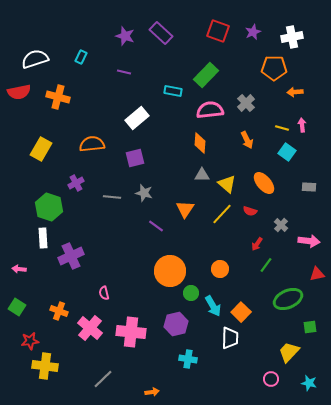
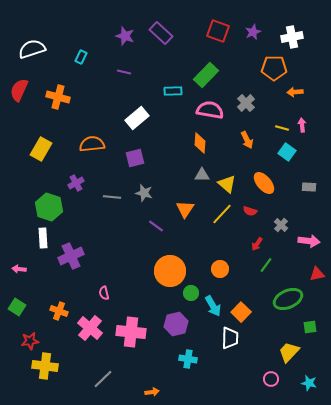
white semicircle at (35, 59): moved 3 px left, 10 px up
cyan rectangle at (173, 91): rotated 12 degrees counterclockwise
red semicircle at (19, 92): moved 2 px up; rotated 125 degrees clockwise
pink semicircle at (210, 110): rotated 16 degrees clockwise
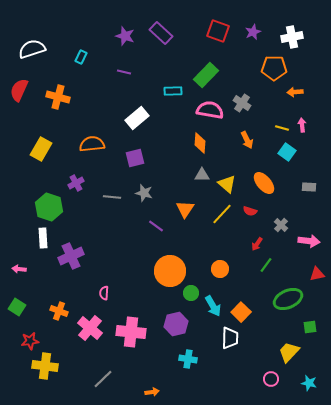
gray cross at (246, 103): moved 4 px left; rotated 12 degrees counterclockwise
pink semicircle at (104, 293): rotated 16 degrees clockwise
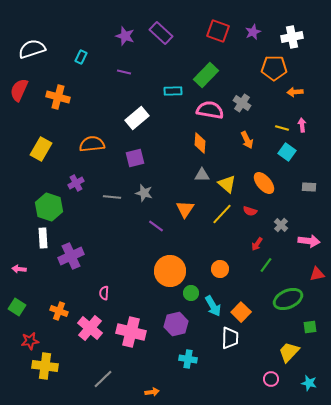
pink cross at (131, 332): rotated 8 degrees clockwise
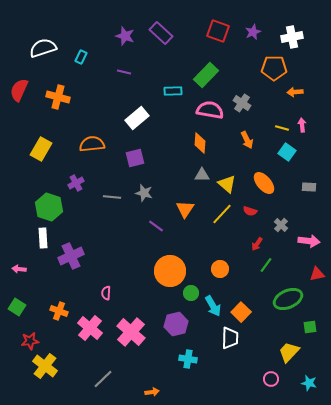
white semicircle at (32, 49): moved 11 px right, 1 px up
pink semicircle at (104, 293): moved 2 px right
pink cross at (131, 332): rotated 28 degrees clockwise
yellow cross at (45, 366): rotated 30 degrees clockwise
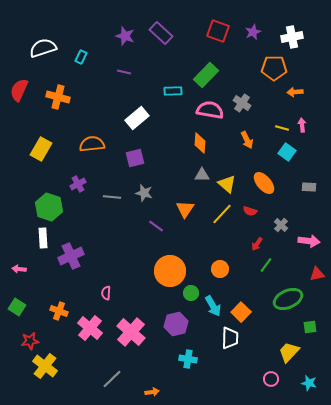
purple cross at (76, 183): moved 2 px right, 1 px down
gray line at (103, 379): moved 9 px right
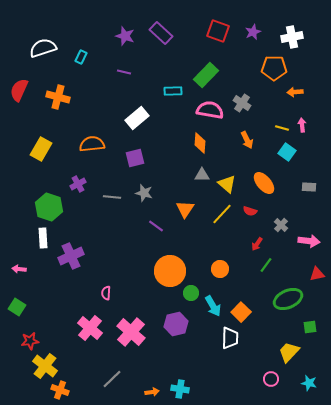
orange cross at (59, 311): moved 1 px right, 79 px down
cyan cross at (188, 359): moved 8 px left, 30 px down
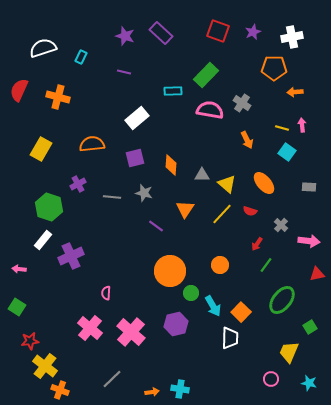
orange diamond at (200, 143): moved 29 px left, 22 px down
white rectangle at (43, 238): moved 2 px down; rotated 42 degrees clockwise
orange circle at (220, 269): moved 4 px up
green ellipse at (288, 299): moved 6 px left, 1 px down; rotated 28 degrees counterclockwise
green square at (310, 327): rotated 24 degrees counterclockwise
yellow trapezoid at (289, 352): rotated 20 degrees counterclockwise
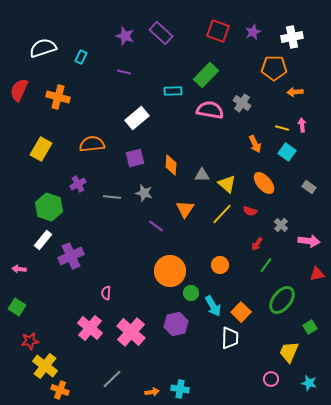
orange arrow at (247, 140): moved 8 px right, 4 px down
gray rectangle at (309, 187): rotated 32 degrees clockwise
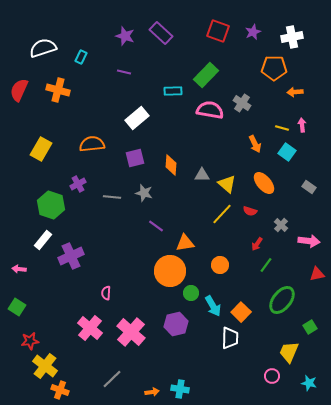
orange cross at (58, 97): moved 7 px up
green hexagon at (49, 207): moved 2 px right, 2 px up
orange triangle at (185, 209): moved 34 px down; rotated 48 degrees clockwise
pink circle at (271, 379): moved 1 px right, 3 px up
